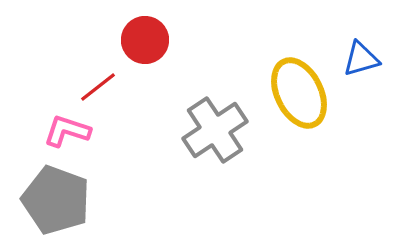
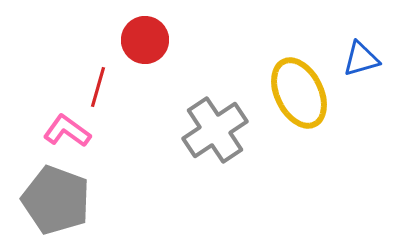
red line: rotated 36 degrees counterclockwise
pink L-shape: rotated 18 degrees clockwise
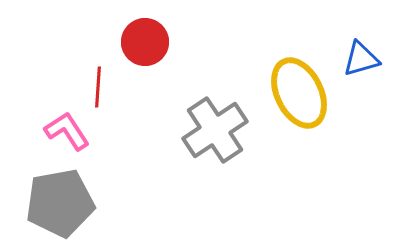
red circle: moved 2 px down
red line: rotated 12 degrees counterclockwise
pink L-shape: rotated 21 degrees clockwise
gray pentagon: moved 4 px right, 3 px down; rotated 30 degrees counterclockwise
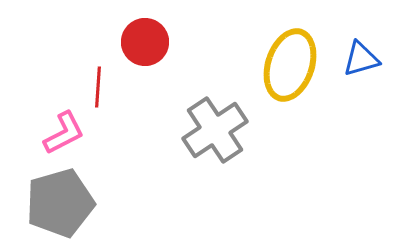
yellow ellipse: moved 9 px left, 28 px up; rotated 44 degrees clockwise
pink L-shape: moved 3 px left, 2 px down; rotated 96 degrees clockwise
gray pentagon: rotated 6 degrees counterclockwise
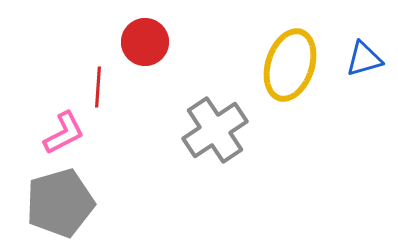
blue triangle: moved 3 px right
